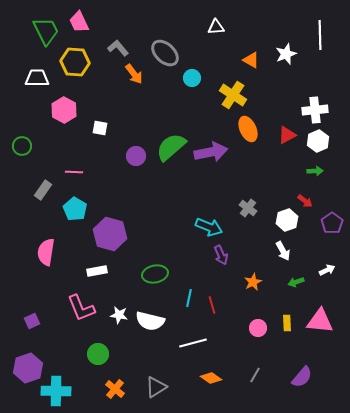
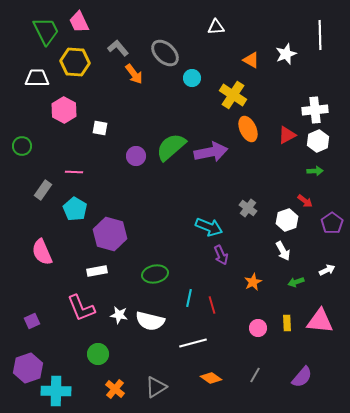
pink semicircle at (46, 252): moved 4 px left; rotated 32 degrees counterclockwise
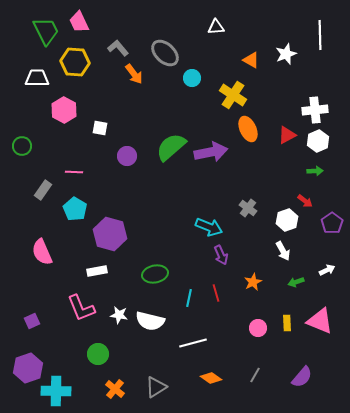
purple circle at (136, 156): moved 9 px left
red line at (212, 305): moved 4 px right, 12 px up
pink triangle at (320, 321): rotated 16 degrees clockwise
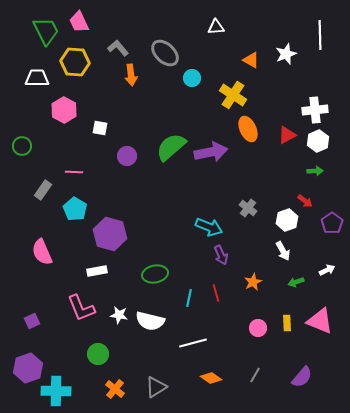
orange arrow at (134, 74): moved 3 px left, 1 px down; rotated 30 degrees clockwise
